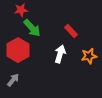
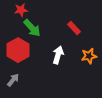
red rectangle: moved 3 px right, 3 px up
white arrow: moved 2 px left, 1 px down
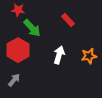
red star: moved 3 px left; rotated 16 degrees clockwise
red rectangle: moved 6 px left, 8 px up
white arrow: moved 1 px right
gray arrow: moved 1 px right
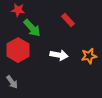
white arrow: rotated 84 degrees clockwise
gray arrow: moved 2 px left, 2 px down; rotated 104 degrees clockwise
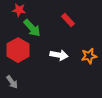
red star: moved 1 px right
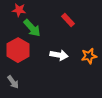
gray arrow: moved 1 px right
